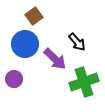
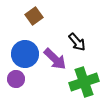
blue circle: moved 10 px down
purple circle: moved 2 px right
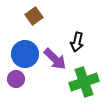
black arrow: rotated 54 degrees clockwise
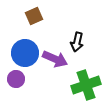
brown square: rotated 12 degrees clockwise
blue circle: moved 1 px up
purple arrow: rotated 20 degrees counterclockwise
green cross: moved 2 px right, 3 px down
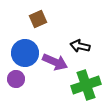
brown square: moved 4 px right, 3 px down
black arrow: moved 3 px right, 4 px down; rotated 90 degrees clockwise
purple arrow: moved 3 px down
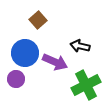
brown square: moved 1 px down; rotated 18 degrees counterclockwise
green cross: rotated 8 degrees counterclockwise
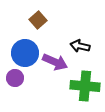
purple circle: moved 1 px left, 1 px up
green cross: moved 1 px left, 1 px down; rotated 32 degrees clockwise
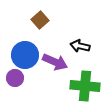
brown square: moved 2 px right
blue circle: moved 2 px down
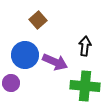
brown square: moved 2 px left
black arrow: moved 5 px right; rotated 84 degrees clockwise
purple circle: moved 4 px left, 5 px down
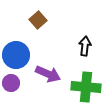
blue circle: moved 9 px left
purple arrow: moved 7 px left, 12 px down
green cross: moved 1 px right, 1 px down
